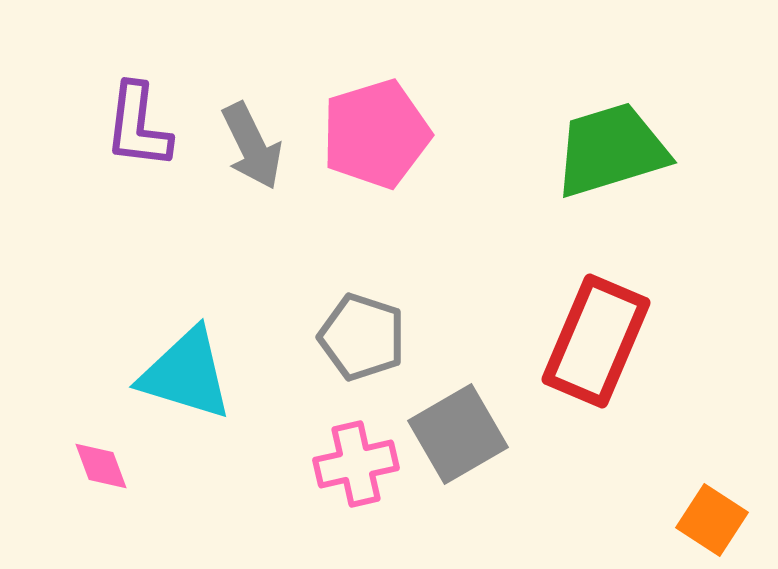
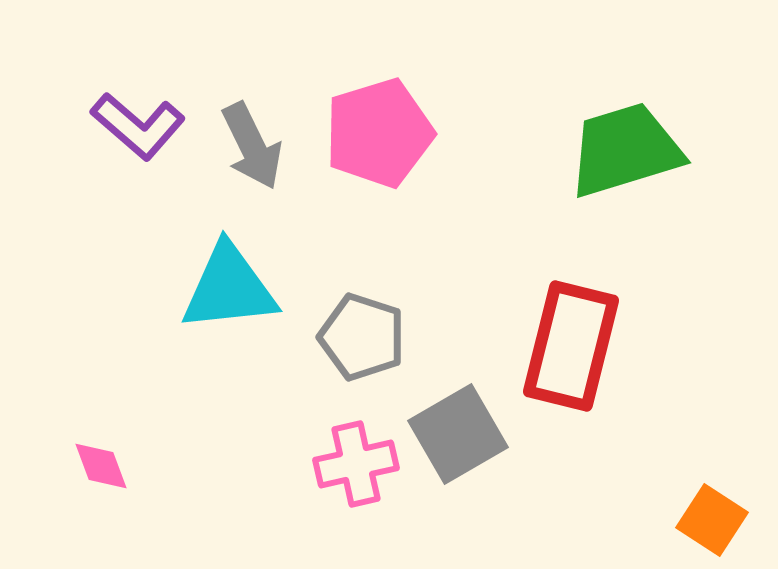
purple L-shape: rotated 56 degrees counterclockwise
pink pentagon: moved 3 px right, 1 px up
green trapezoid: moved 14 px right
red rectangle: moved 25 px left, 5 px down; rotated 9 degrees counterclockwise
cyan triangle: moved 43 px right, 86 px up; rotated 23 degrees counterclockwise
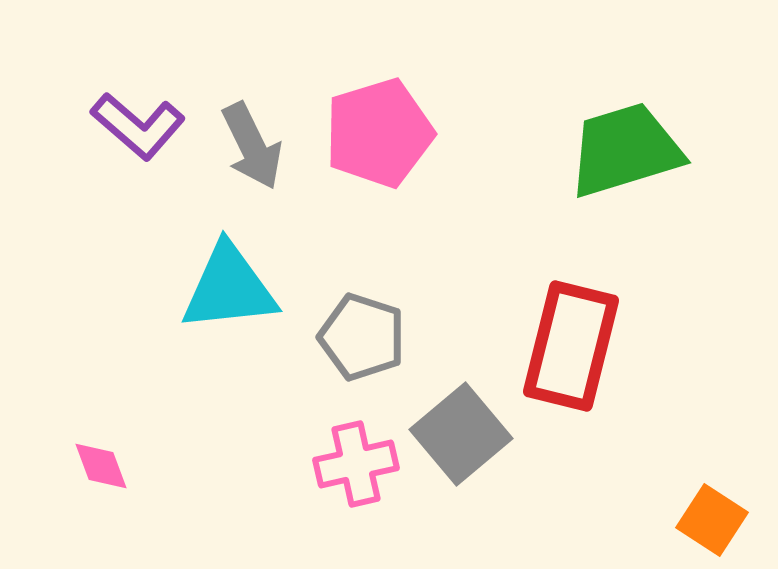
gray square: moved 3 px right; rotated 10 degrees counterclockwise
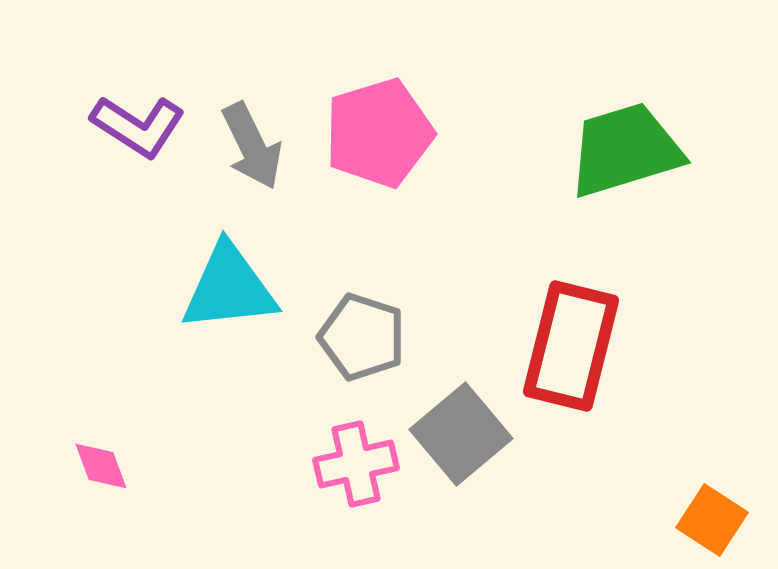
purple L-shape: rotated 8 degrees counterclockwise
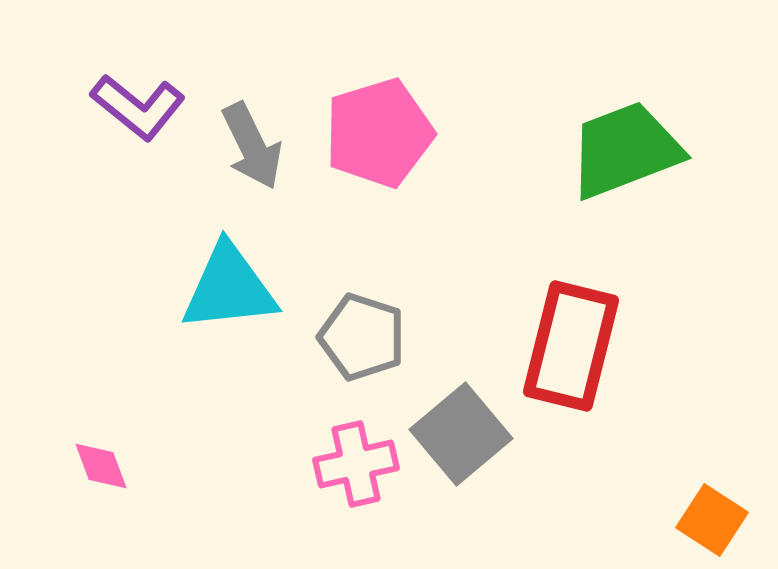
purple L-shape: moved 19 px up; rotated 6 degrees clockwise
green trapezoid: rotated 4 degrees counterclockwise
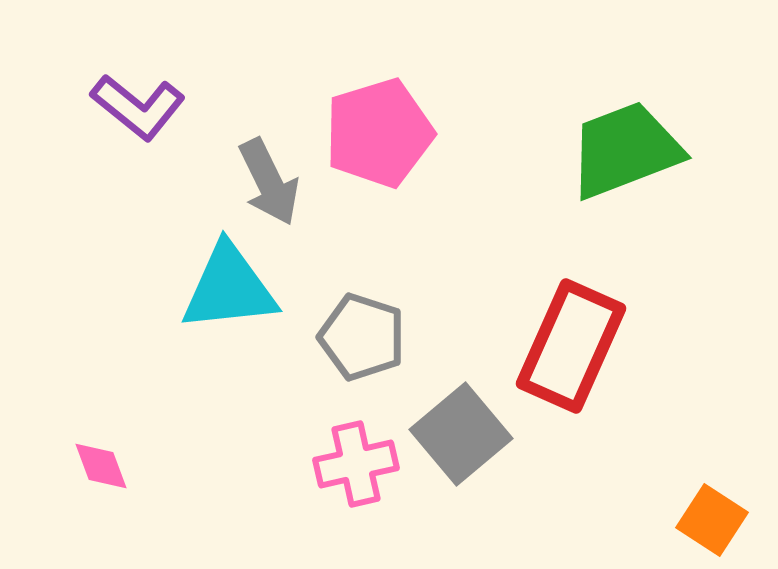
gray arrow: moved 17 px right, 36 px down
red rectangle: rotated 10 degrees clockwise
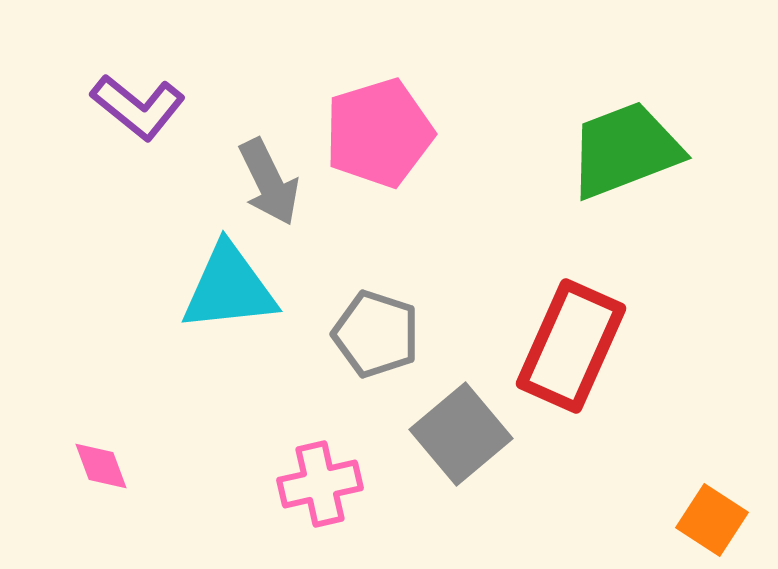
gray pentagon: moved 14 px right, 3 px up
pink cross: moved 36 px left, 20 px down
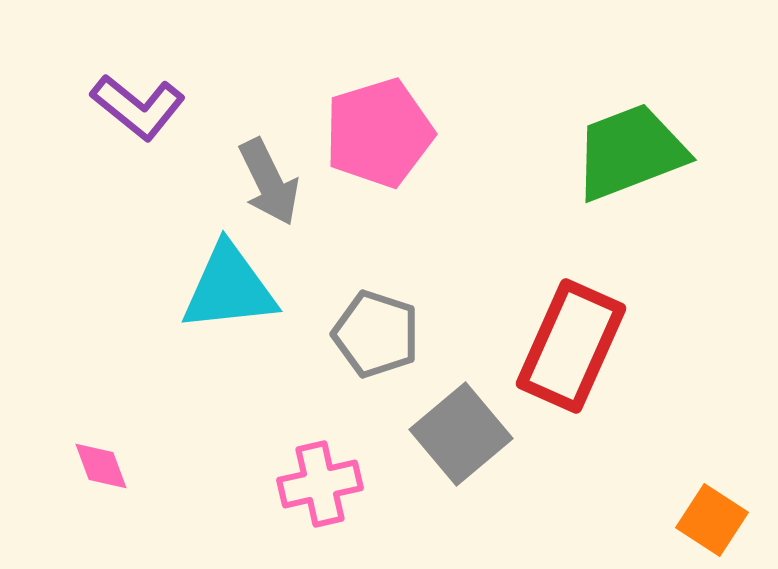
green trapezoid: moved 5 px right, 2 px down
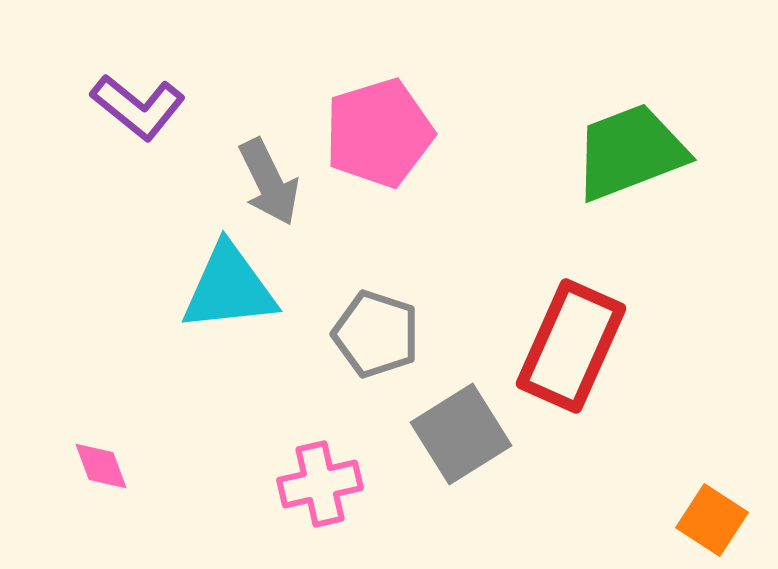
gray square: rotated 8 degrees clockwise
